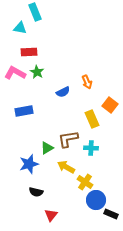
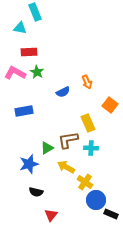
yellow rectangle: moved 4 px left, 4 px down
brown L-shape: moved 1 px down
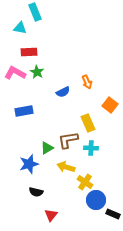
yellow arrow: rotated 12 degrees counterclockwise
black rectangle: moved 2 px right
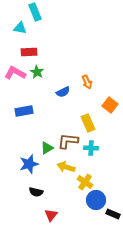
brown L-shape: moved 1 px down; rotated 15 degrees clockwise
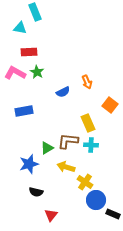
cyan cross: moved 3 px up
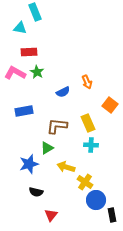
brown L-shape: moved 11 px left, 15 px up
black rectangle: moved 1 px left, 1 px down; rotated 56 degrees clockwise
